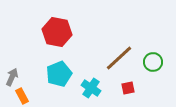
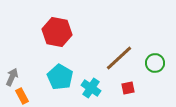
green circle: moved 2 px right, 1 px down
cyan pentagon: moved 1 px right, 3 px down; rotated 20 degrees counterclockwise
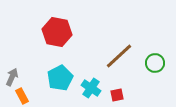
brown line: moved 2 px up
cyan pentagon: moved 1 px down; rotated 15 degrees clockwise
red square: moved 11 px left, 7 px down
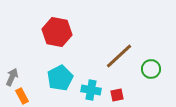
green circle: moved 4 px left, 6 px down
cyan cross: moved 2 px down; rotated 24 degrees counterclockwise
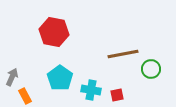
red hexagon: moved 3 px left
brown line: moved 4 px right, 2 px up; rotated 32 degrees clockwise
cyan pentagon: rotated 10 degrees counterclockwise
orange rectangle: moved 3 px right
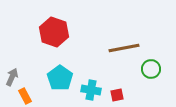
red hexagon: rotated 8 degrees clockwise
brown line: moved 1 px right, 6 px up
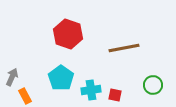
red hexagon: moved 14 px right, 2 px down
green circle: moved 2 px right, 16 px down
cyan pentagon: moved 1 px right
cyan cross: rotated 18 degrees counterclockwise
red square: moved 2 px left; rotated 24 degrees clockwise
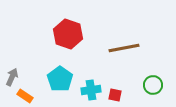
cyan pentagon: moved 1 px left, 1 px down
orange rectangle: rotated 28 degrees counterclockwise
